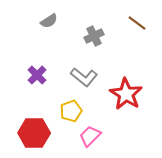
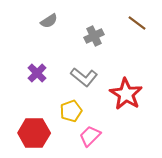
purple cross: moved 2 px up
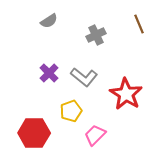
brown line: moved 2 px right, 1 px down; rotated 30 degrees clockwise
gray cross: moved 2 px right, 1 px up
purple cross: moved 12 px right
pink trapezoid: moved 5 px right, 1 px up
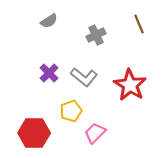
red star: moved 4 px right, 9 px up
pink trapezoid: moved 2 px up
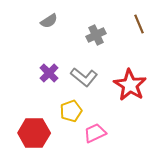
pink trapezoid: rotated 20 degrees clockwise
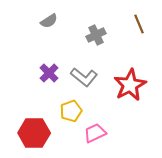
red star: rotated 12 degrees clockwise
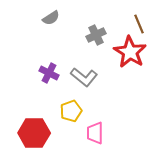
gray semicircle: moved 2 px right, 3 px up
purple cross: rotated 18 degrees counterclockwise
red star: moved 33 px up; rotated 12 degrees counterclockwise
pink trapezoid: rotated 65 degrees counterclockwise
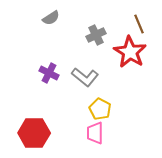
gray L-shape: moved 1 px right
yellow pentagon: moved 29 px right, 2 px up; rotated 25 degrees counterclockwise
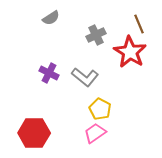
pink trapezoid: rotated 55 degrees clockwise
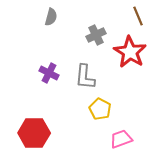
gray semicircle: moved 1 px up; rotated 42 degrees counterclockwise
brown line: moved 1 px left, 8 px up
gray L-shape: rotated 56 degrees clockwise
pink trapezoid: moved 26 px right, 6 px down; rotated 15 degrees clockwise
